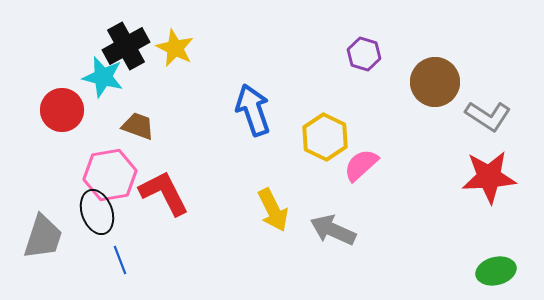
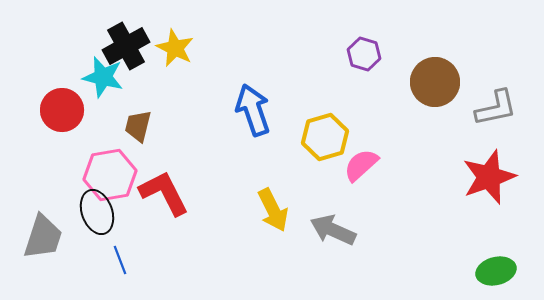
gray L-shape: moved 8 px right, 8 px up; rotated 45 degrees counterclockwise
brown trapezoid: rotated 96 degrees counterclockwise
yellow hexagon: rotated 18 degrees clockwise
red star: rotated 16 degrees counterclockwise
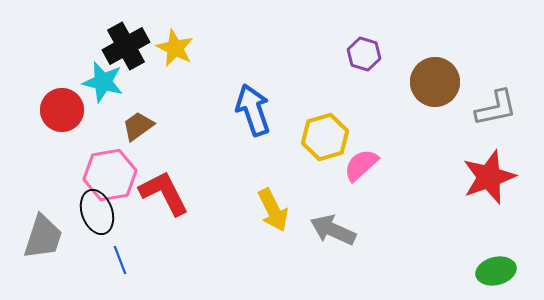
cyan star: moved 5 px down
brown trapezoid: rotated 40 degrees clockwise
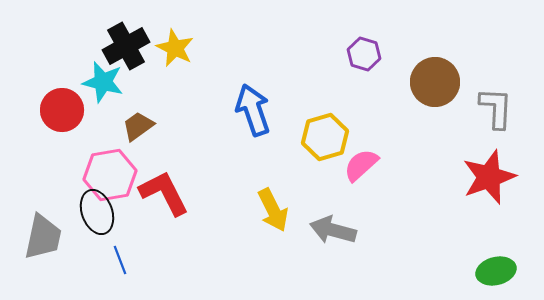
gray L-shape: rotated 75 degrees counterclockwise
gray arrow: rotated 9 degrees counterclockwise
gray trapezoid: rotated 6 degrees counterclockwise
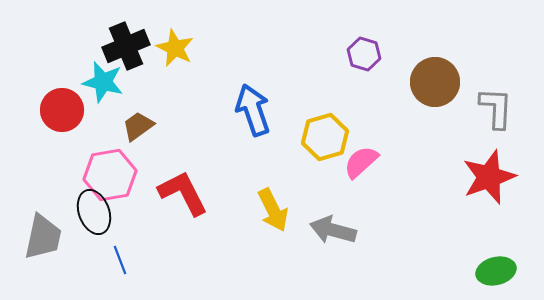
black cross: rotated 6 degrees clockwise
pink semicircle: moved 3 px up
red L-shape: moved 19 px right
black ellipse: moved 3 px left
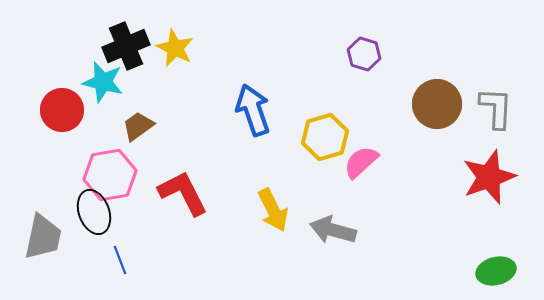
brown circle: moved 2 px right, 22 px down
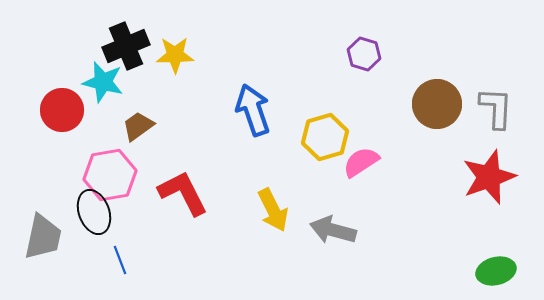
yellow star: moved 7 px down; rotated 27 degrees counterclockwise
pink semicircle: rotated 9 degrees clockwise
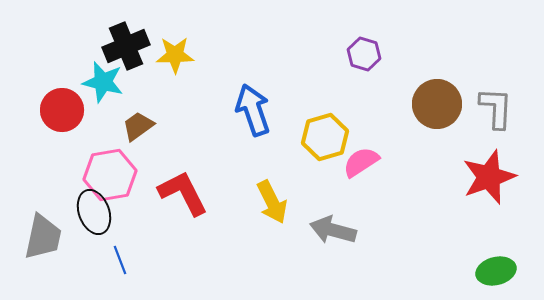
yellow arrow: moved 1 px left, 8 px up
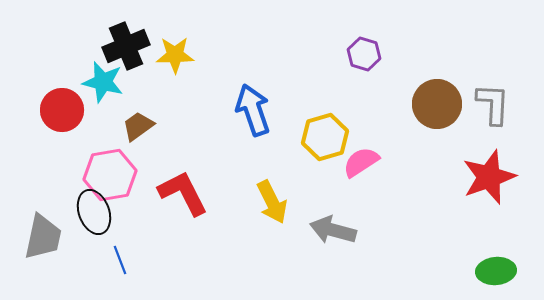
gray L-shape: moved 3 px left, 4 px up
green ellipse: rotated 9 degrees clockwise
